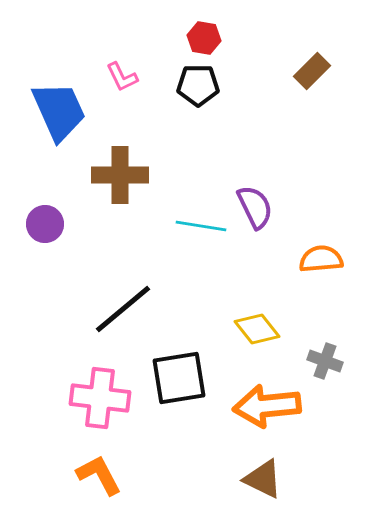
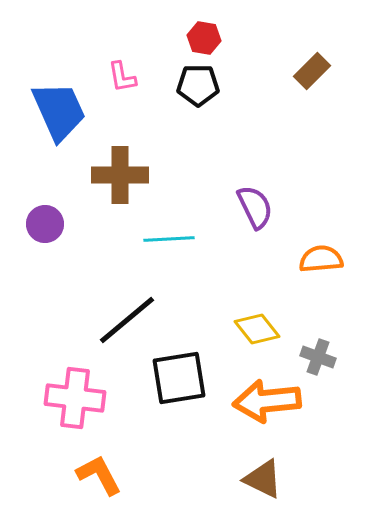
pink L-shape: rotated 16 degrees clockwise
cyan line: moved 32 px left, 13 px down; rotated 12 degrees counterclockwise
black line: moved 4 px right, 11 px down
gray cross: moved 7 px left, 4 px up
pink cross: moved 25 px left
orange arrow: moved 5 px up
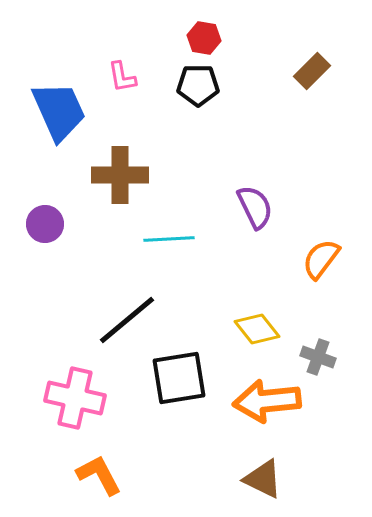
orange semicircle: rotated 48 degrees counterclockwise
pink cross: rotated 6 degrees clockwise
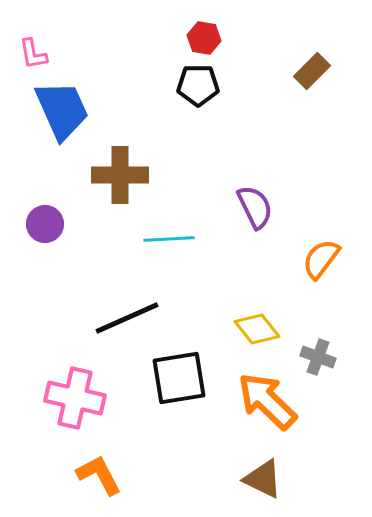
pink L-shape: moved 89 px left, 23 px up
blue trapezoid: moved 3 px right, 1 px up
black line: moved 2 px up; rotated 16 degrees clockwise
orange arrow: rotated 50 degrees clockwise
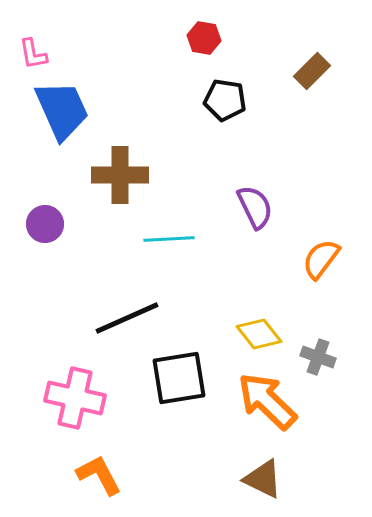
black pentagon: moved 27 px right, 15 px down; rotated 9 degrees clockwise
yellow diamond: moved 2 px right, 5 px down
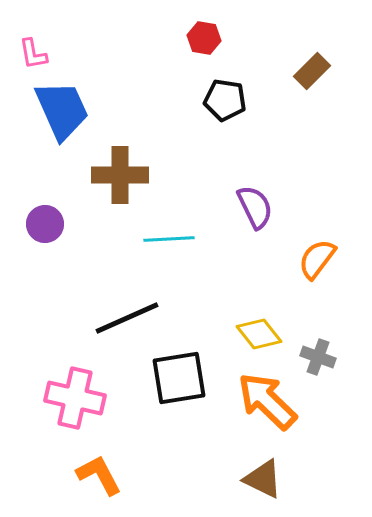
orange semicircle: moved 4 px left
